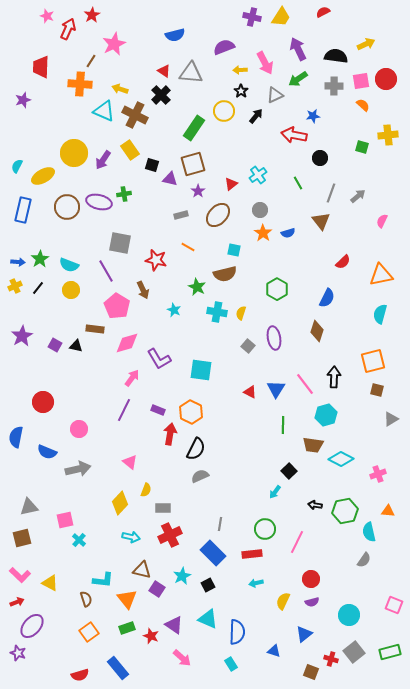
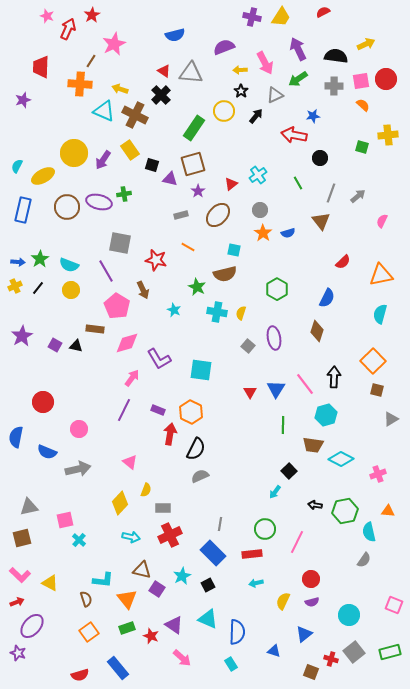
orange square at (373, 361): rotated 30 degrees counterclockwise
red triangle at (250, 392): rotated 32 degrees clockwise
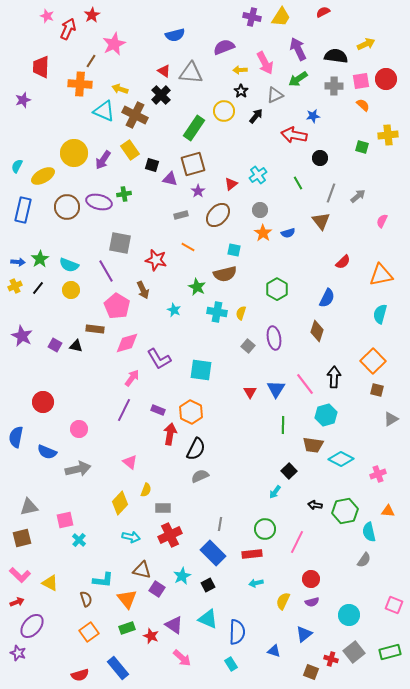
purple star at (22, 336): rotated 15 degrees counterclockwise
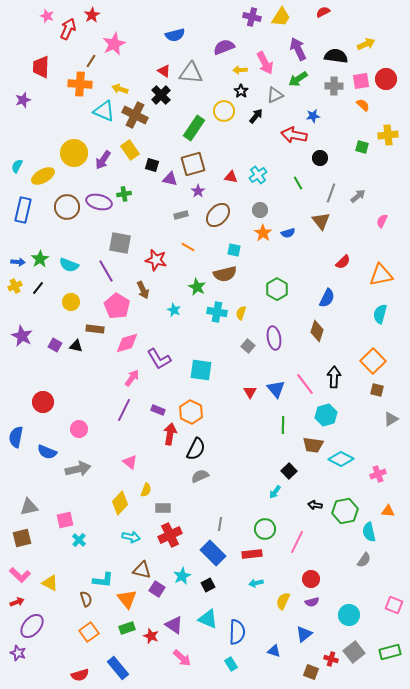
red triangle at (231, 184): moved 7 px up; rotated 48 degrees clockwise
yellow circle at (71, 290): moved 12 px down
blue triangle at (276, 389): rotated 12 degrees counterclockwise
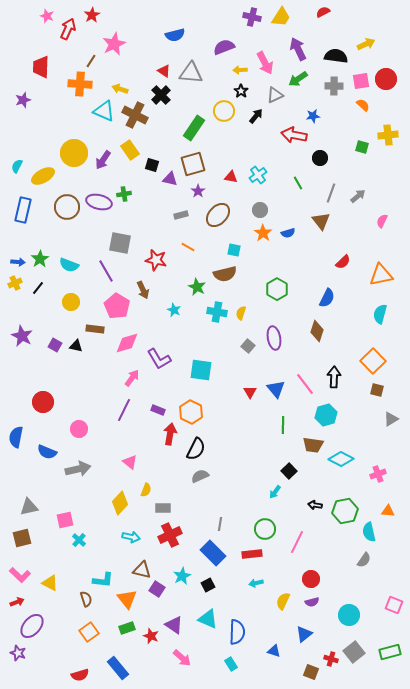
yellow cross at (15, 286): moved 3 px up
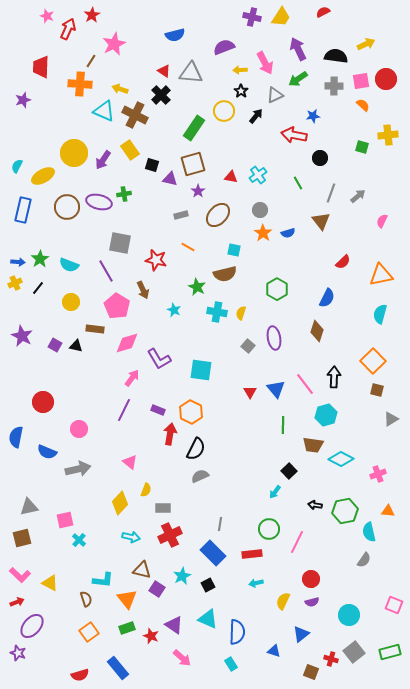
green circle at (265, 529): moved 4 px right
blue triangle at (304, 634): moved 3 px left
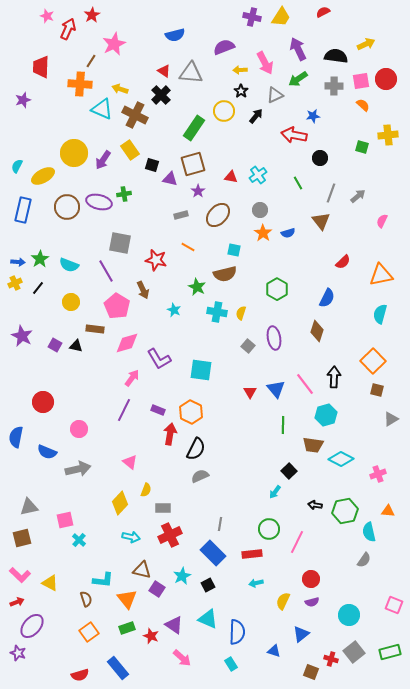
cyan triangle at (104, 111): moved 2 px left, 2 px up
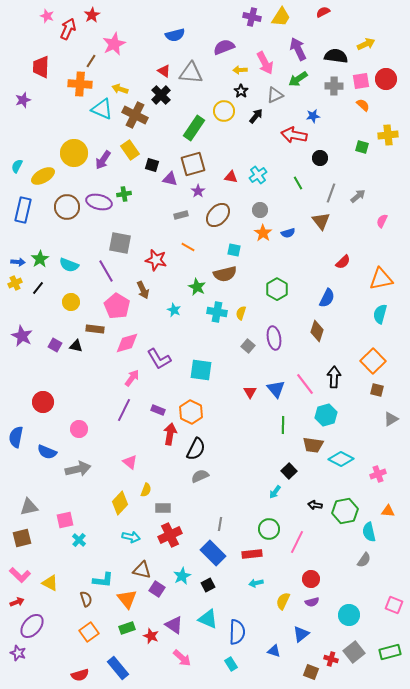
orange triangle at (381, 275): moved 4 px down
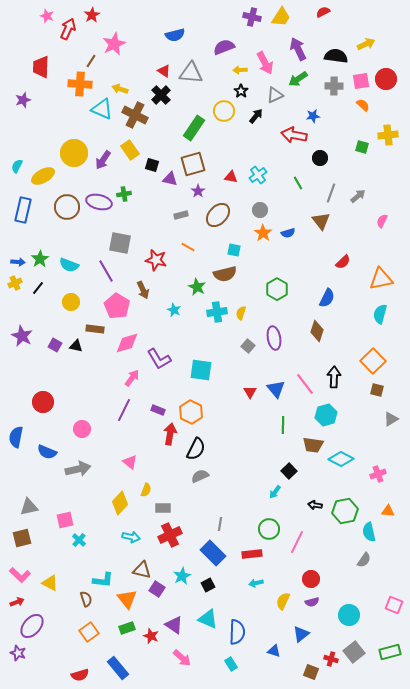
cyan cross at (217, 312): rotated 18 degrees counterclockwise
pink circle at (79, 429): moved 3 px right
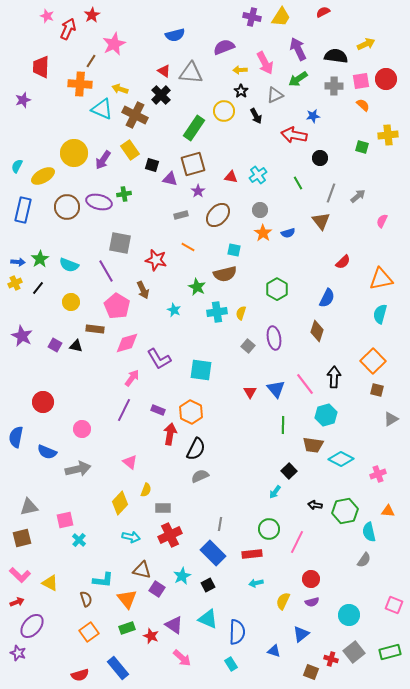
black arrow at (256, 116): rotated 112 degrees clockwise
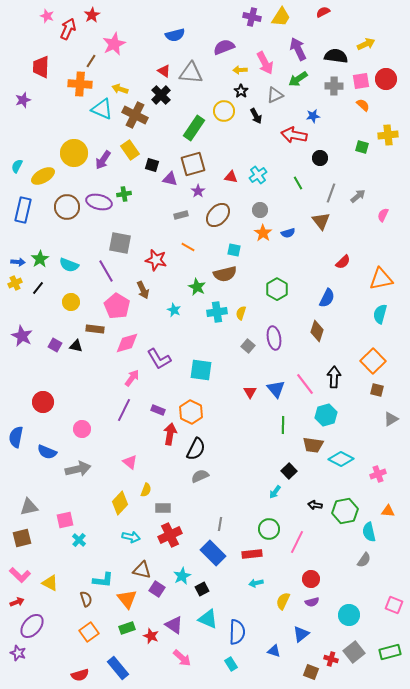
pink semicircle at (382, 221): moved 1 px right, 6 px up
black square at (208, 585): moved 6 px left, 4 px down
